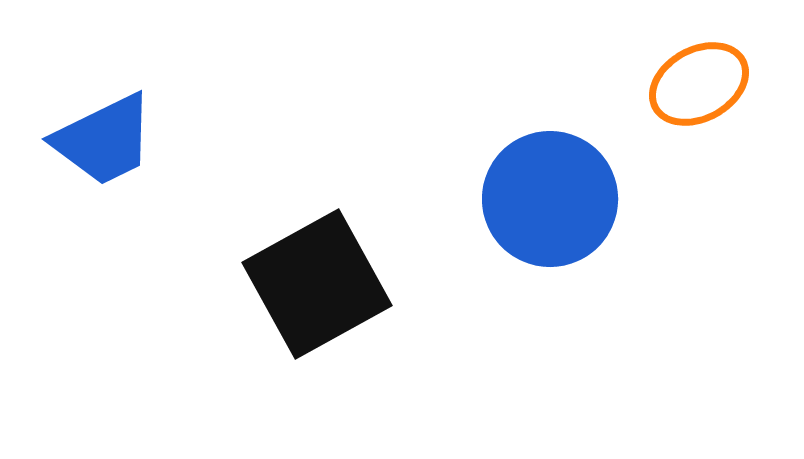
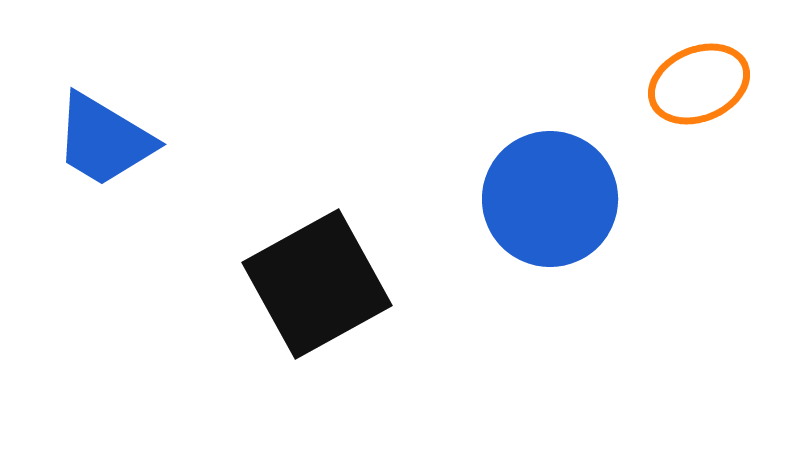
orange ellipse: rotated 6 degrees clockwise
blue trapezoid: rotated 57 degrees clockwise
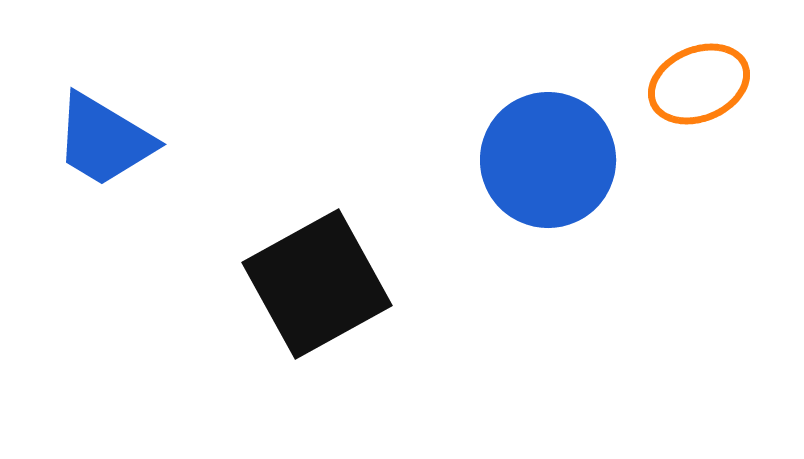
blue circle: moved 2 px left, 39 px up
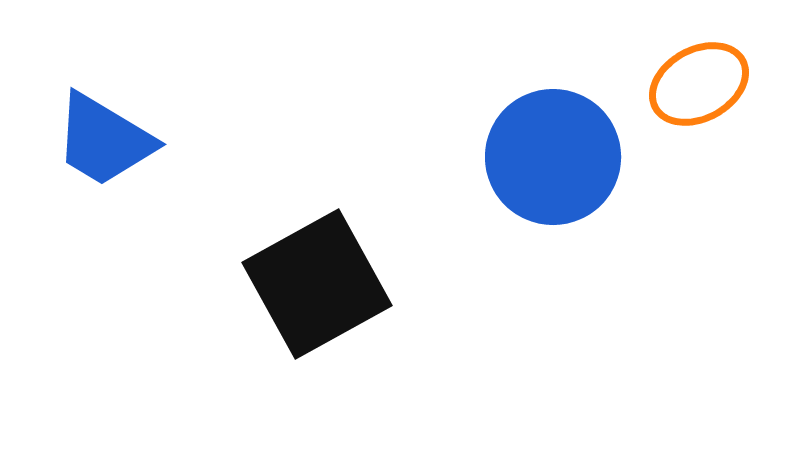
orange ellipse: rotated 6 degrees counterclockwise
blue circle: moved 5 px right, 3 px up
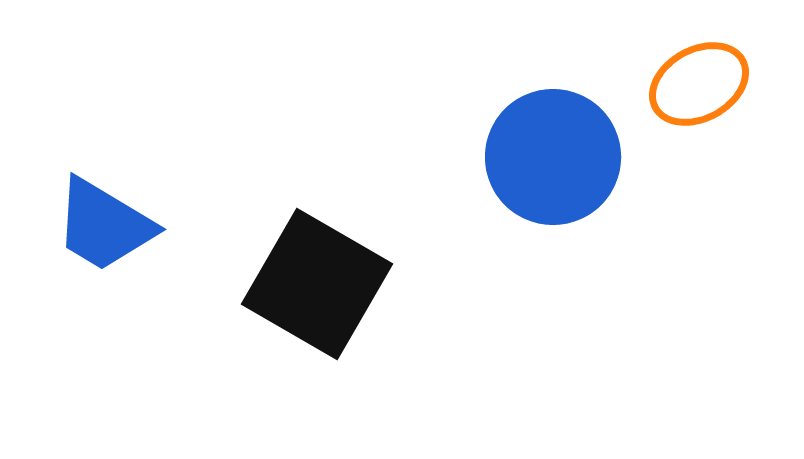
blue trapezoid: moved 85 px down
black square: rotated 31 degrees counterclockwise
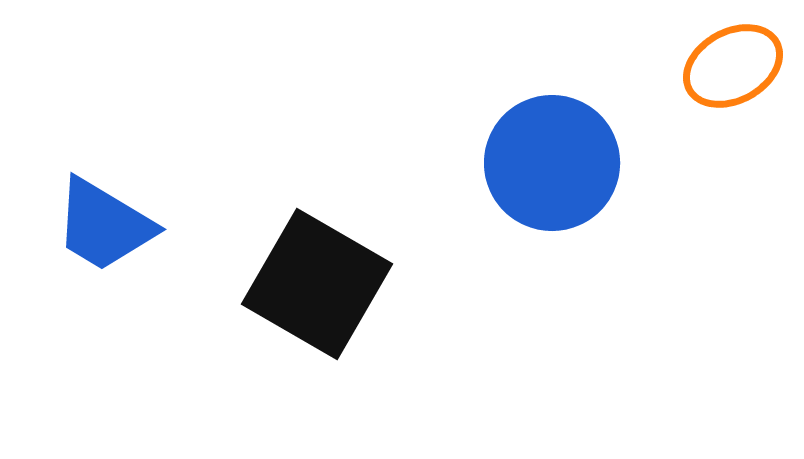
orange ellipse: moved 34 px right, 18 px up
blue circle: moved 1 px left, 6 px down
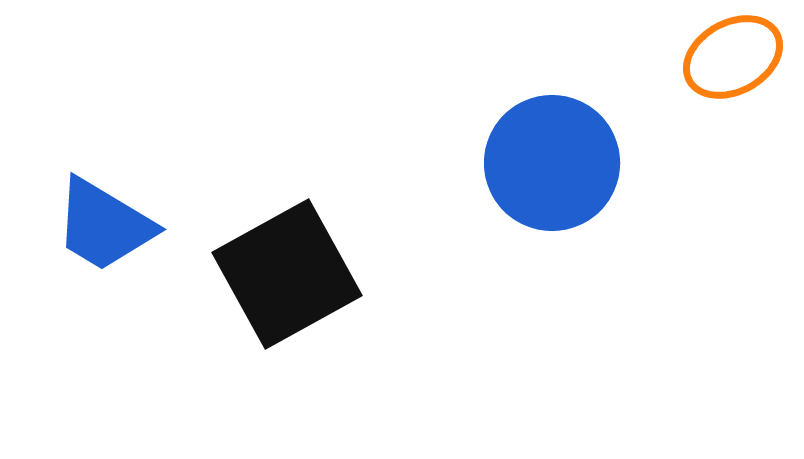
orange ellipse: moved 9 px up
black square: moved 30 px left, 10 px up; rotated 31 degrees clockwise
